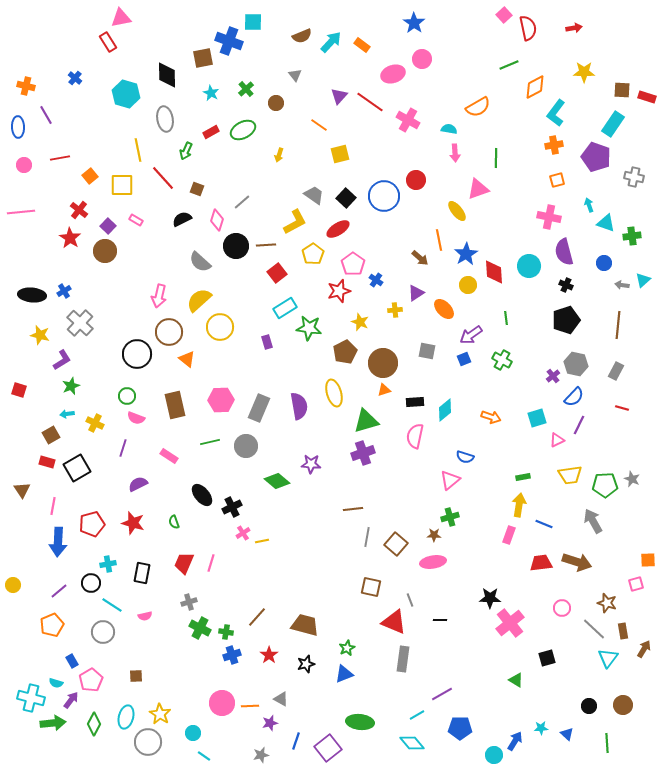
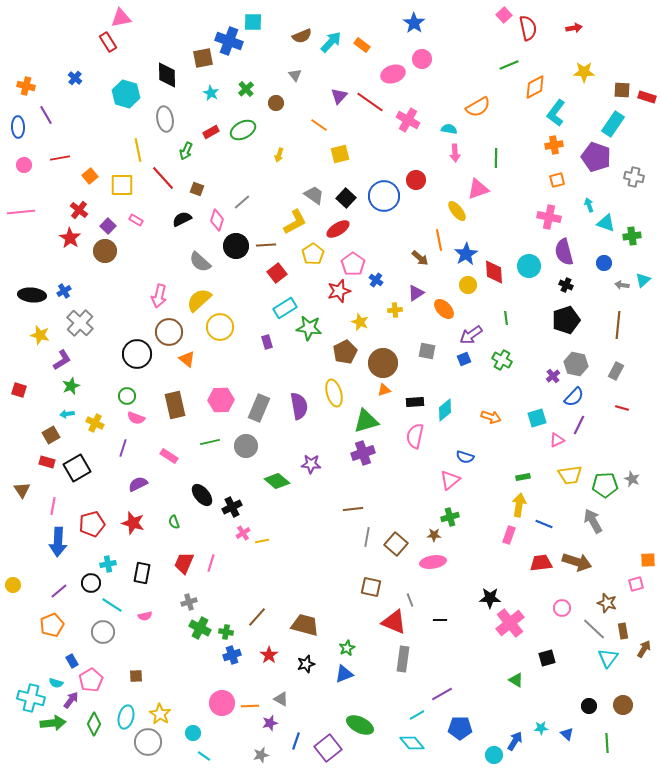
green ellipse at (360, 722): moved 3 px down; rotated 20 degrees clockwise
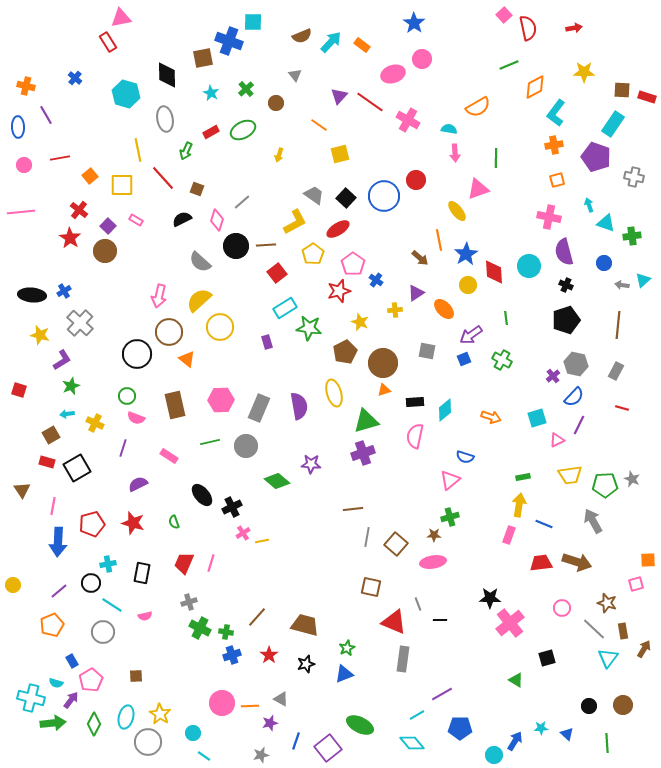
gray line at (410, 600): moved 8 px right, 4 px down
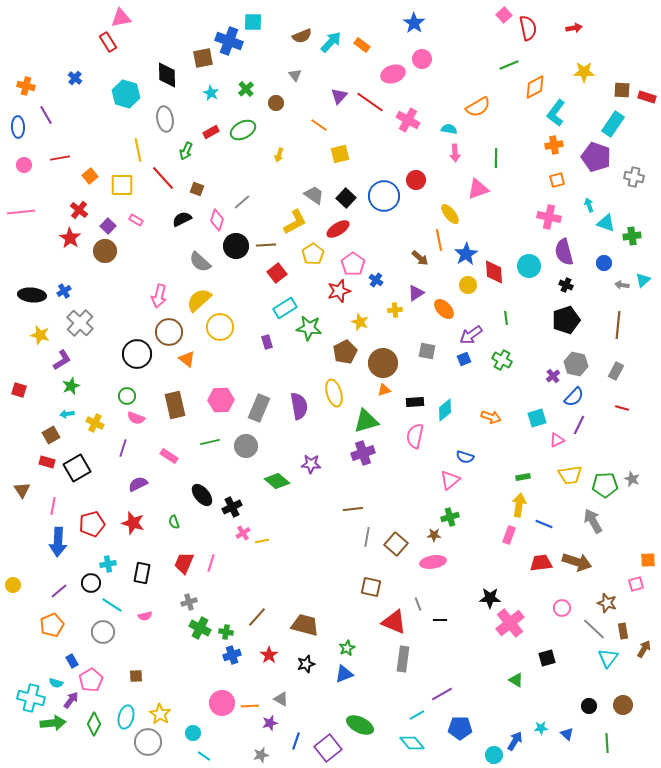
yellow ellipse at (457, 211): moved 7 px left, 3 px down
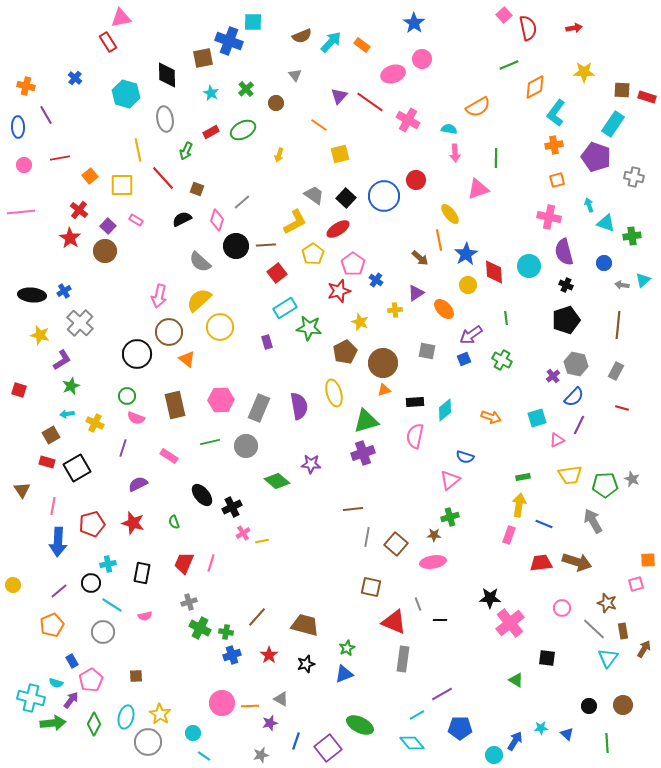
black square at (547, 658): rotated 24 degrees clockwise
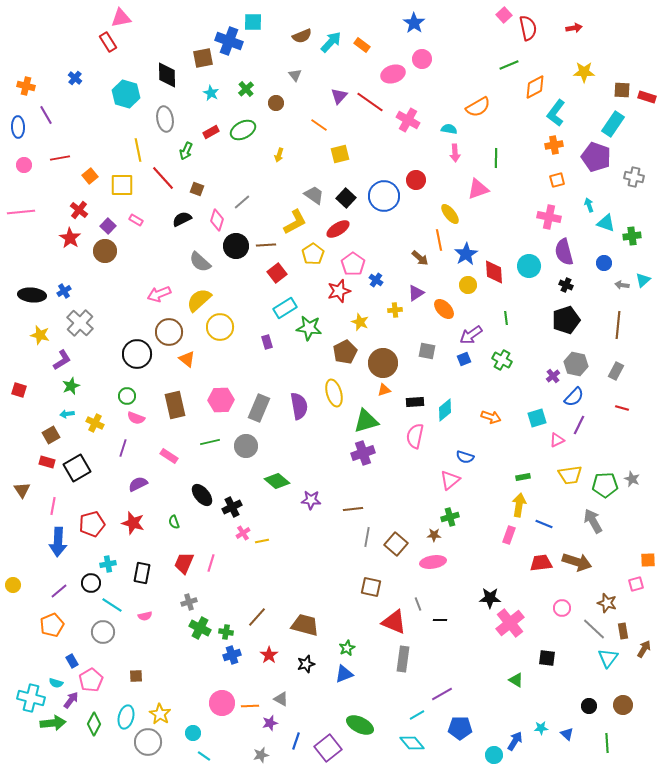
pink arrow at (159, 296): moved 2 px up; rotated 55 degrees clockwise
purple star at (311, 464): moved 36 px down
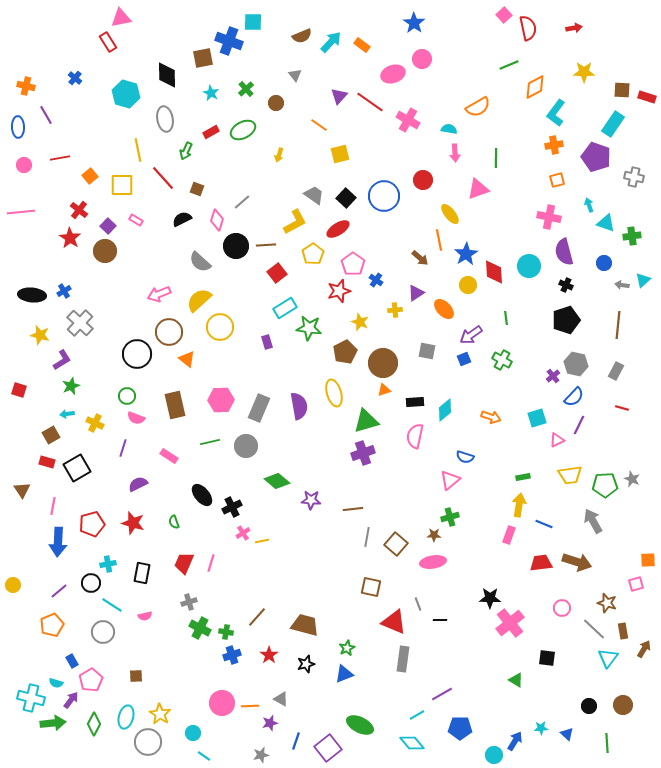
red circle at (416, 180): moved 7 px right
